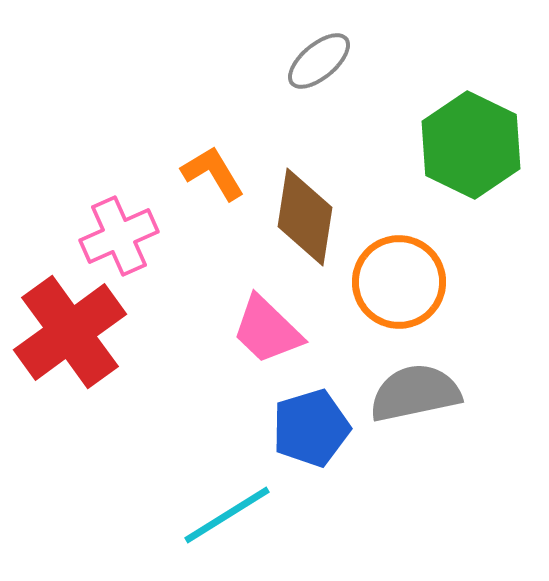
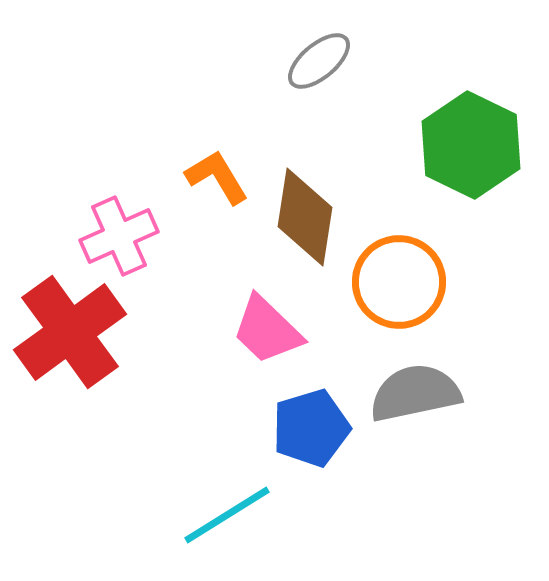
orange L-shape: moved 4 px right, 4 px down
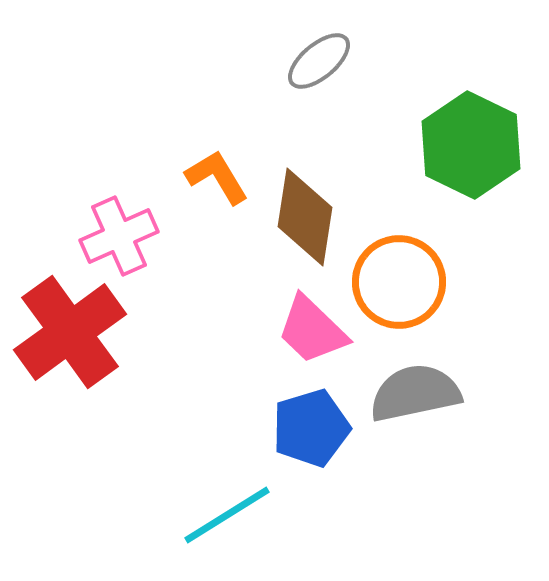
pink trapezoid: moved 45 px right
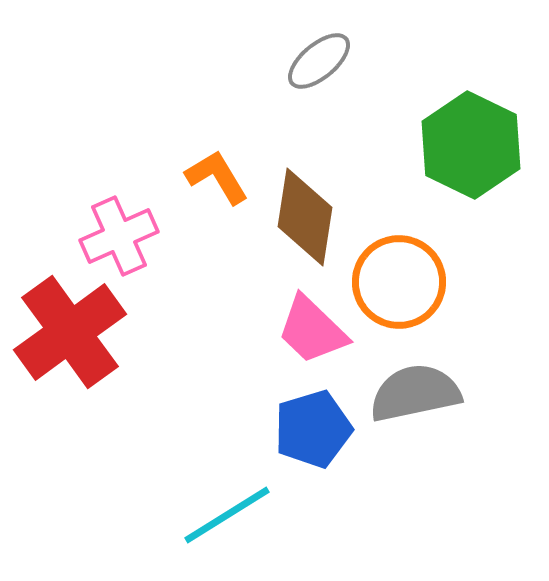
blue pentagon: moved 2 px right, 1 px down
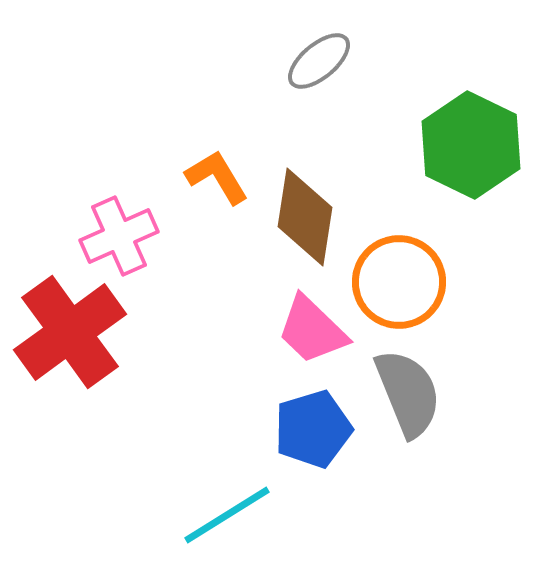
gray semicircle: moved 7 px left; rotated 80 degrees clockwise
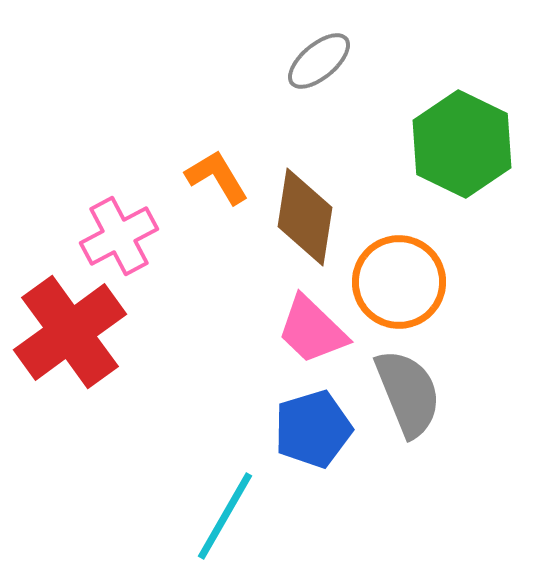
green hexagon: moved 9 px left, 1 px up
pink cross: rotated 4 degrees counterclockwise
cyan line: moved 2 px left, 1 px down; rotated 28 degrees counterclockwise
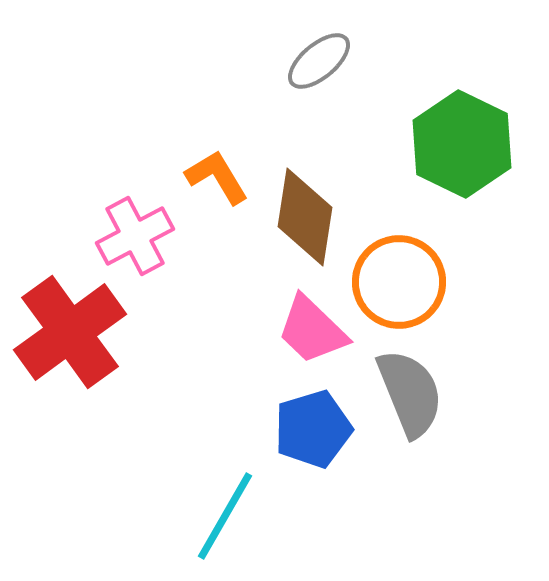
pink cross: moved 16 px right
gray semicircle: moved 2 px right
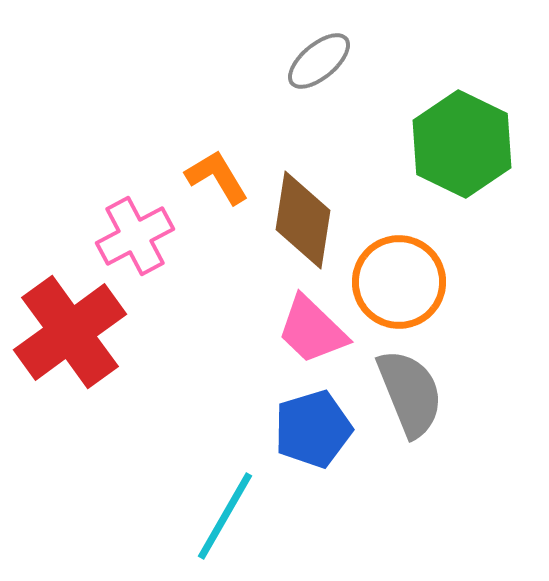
brown diamond: moved 2 px left, 3 px down
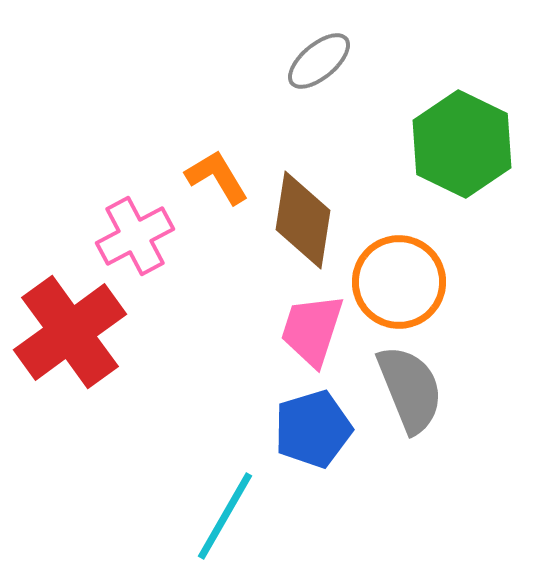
pink trapezoid: rotated 64 degrees clockwise
gray semicircle: moved 4 px up
